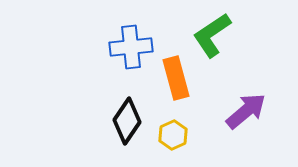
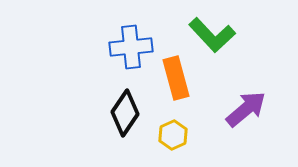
green L-shape: rotated 99 degrees counterclockwise
purple arrow: moved 2 px up
black diamond: moved 2 px left, 8 px up
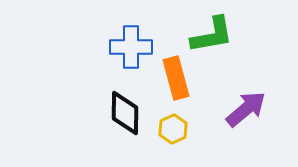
green L-shape: rotated 57 degrees counterclockwise
blue cross: rotated 6 degrees clockwise
black diamond: rotated 33 degrees counterclockwise
yellow hexagon: moved 6 px up
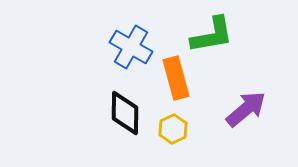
blue cross: rotated 30 degrees clockwise
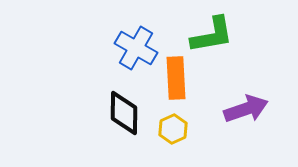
blue cross: moved 5 px right, 1 px down
orange rectangle: rotated 12 degrees clockwise
purple arrow: rotated 21 degrees clockwise
black diamond: moved 1 px left
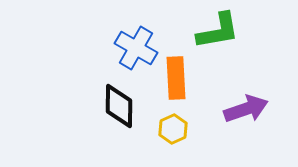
green L-shape: moved 6 px right, 4 px up
black diamond: moved 5 px left, 7 px up
